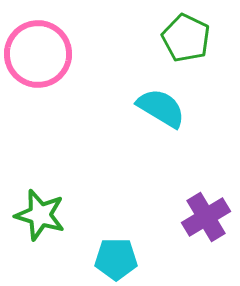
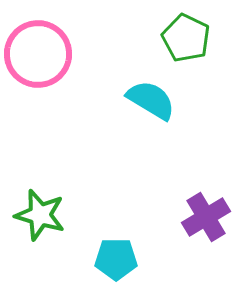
cyan semicircle: moved 10 px left, 8 px up
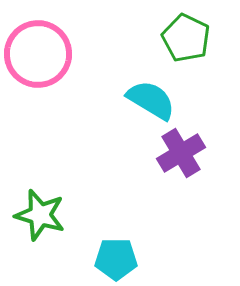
purple cross: moved 25 px left, 64 px up
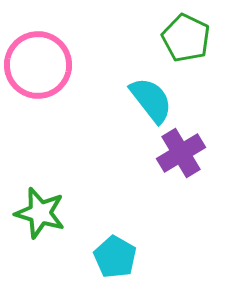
pink circle: moved 11 px down
cyan semicircle: rotated 21 degrees clockwise
green star: moved 2 px up
cyan pentagon: moved 1 px left, 2 px up; rotated 30 degrees clockwise
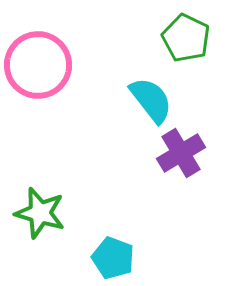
cyan pentagon: moved 2 px left, 1 px down; rotated 9 degrees counterclockwise
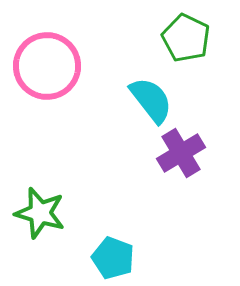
pink circle: moved 9 px right, 1 px down
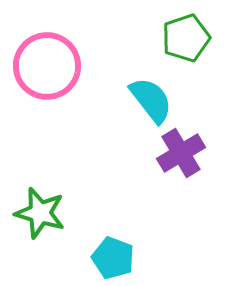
green pentagon: rotated 27 degrees clockwise
